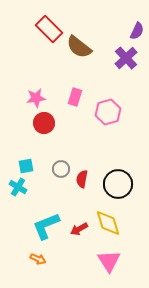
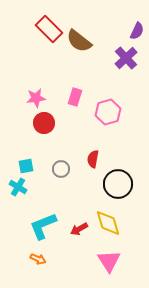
brown semicircle: moved 6 px up
red semicircle: moved 11 px right, 20 px up
cyan L-shape: moved 3 px left
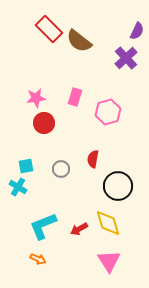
black circle: moved 2 px down
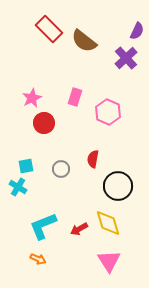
brown semicircle: moved 5 px right
pink star: moved 4 px left; rotated 18 degrees counterclockwise
pink hexagon: rotated 20 degrees counterclockwise
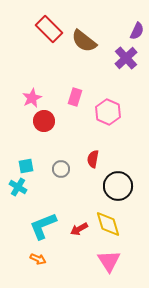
red circle: moved 2 px up
yellow diamond: moved 1 px down
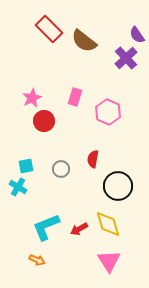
purple semicircle: moved 4 px down; rotated 120 degrees clockwise
cyan L-shape: moved 3 px right, 1 px down
orange arrow: moved 1 px left, 1 px down
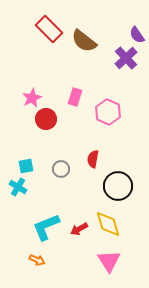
red circle: moved 2 px right, 2 px up
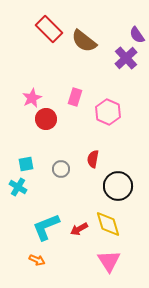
cyan square: moved 2 px up
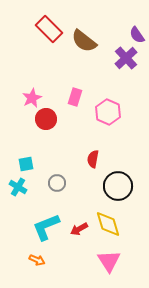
gray circle: moved 4 px left, 14 px down
